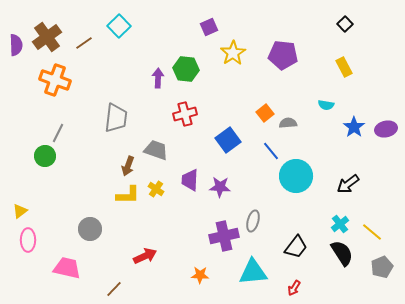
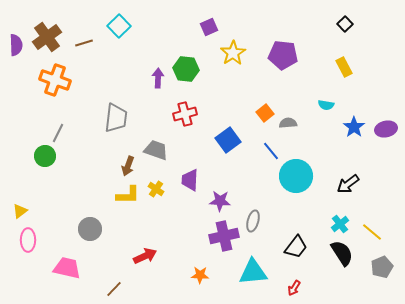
brown line at (84, 43): rotated 18 degrees clockwise
purple star at (220, 187): moved 14 px down
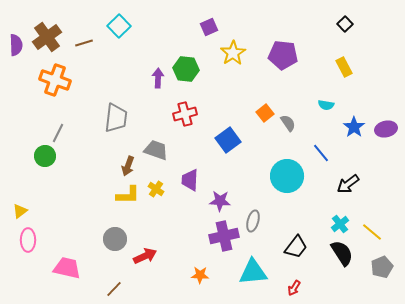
gray semicircle at (288, 123): rotated 60 degrees clockwise
blue line at (271, 151): moved 50 px right, 2 px down
cyan circle at (296, 176): moved 9 px left
gray circle at (90, 229): moved 25 px right, 10 px down
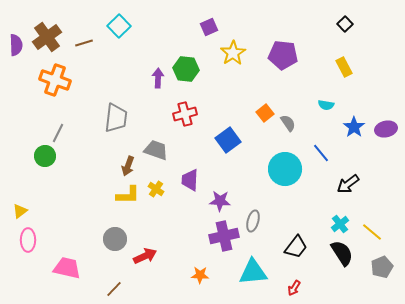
cyan circle at (287, 176): moved 2 px left, 7 px up
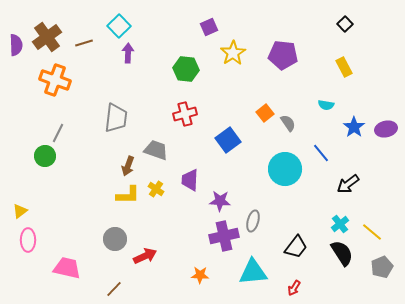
purple arrow at (158, 78): moved 30 px left, 25 px up
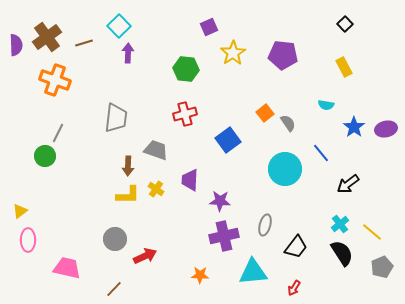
brown arrow at (128, 166): rotated 18 degrees counterclockwise
gray ellipse at (253, 221): moved 12 px right, 4 px down
